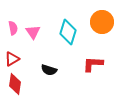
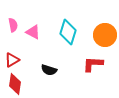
orange circle: moved 3 px right, 13 px down
pink semicircle: moved 3 px up
pink triangle: rotated 28 degrees counterclockwise
red triangle: moved 1 px down
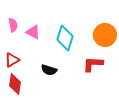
cyan diamond: moved 3 px left, 6 px down
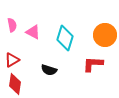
pink semicircle: moved 1 px left
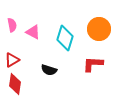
orange circle: moved 6 px left, 6 px up
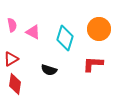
red triangle: moved 1 px left, 1 px up
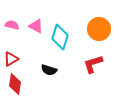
pink semicircle: rotated 64 degrees counterclockwise
pink triangle: moved 3 px right, 6 px up
cyan diamond: moved 5 px left, 1 px up
red L-shape: rotated 20 degrees counterclockwise
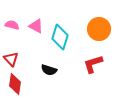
red triangle: rotated 42 degrees counterclockwise
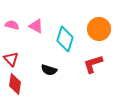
cyan diamond: moved 5 px right, 2 px down
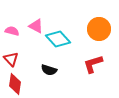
pink semicircle: moved 6 px down
cyan diamond: moved 7 px left; rotated 60 degrees counterclockwise
